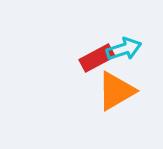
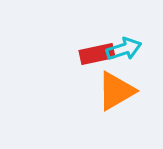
red rectangle: moved 4 px up; rotated 16 degrees clockwise
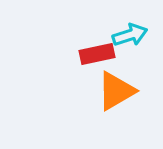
cyan arrow: moved 6 px right, 14 px up
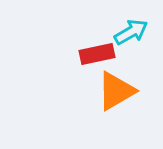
cyan arrow: moved 1 px right, 3 px up; rotated 12 degrees counterclockwise
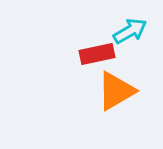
cyan arrow: moved 1 px left, 1 px up
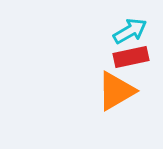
red rectangle: moved 34 px right, 3 px down
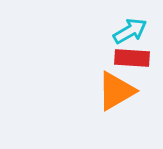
red rectangle: moved 1 px right, 1 px down; rotated 16 degrees clockwise
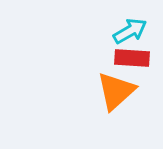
orange triangle: rotated 12 degrees counterclockwise
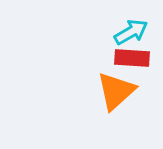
cyan arrow: moved 1 px right, 1 px down
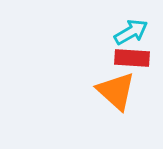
orange triangle: rotated 36 degrees counterclockwise
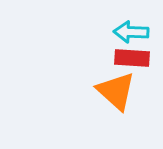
cyan arrow: rotated 148 degrees counterclockwise
